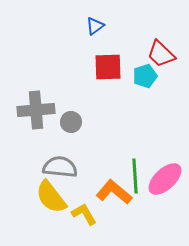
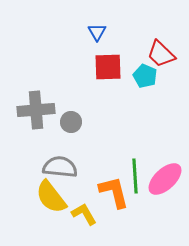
blue triangle: moved 2 px right, 6 px down; rotated 24 degrees counterclockwise
cyan pentagon: rotated 30 degrees counterclockwise
orange L-shape: rotated 36 degrees clockwise
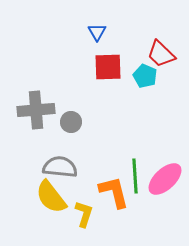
yellow L-shape: rotated 48 degrees clockwise
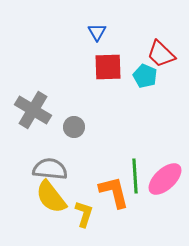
gray cross: moved 3 px left; rotated 36 degrees clockwise
gray circle: moved 3 px right, 5 px down
gray semicircle: moved 10 px left, 2 px down
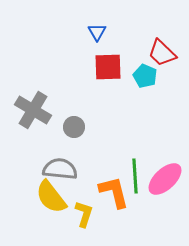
red trapezoid: moved 1 px right, 1 px up
gray semicircle: moved 10 px right
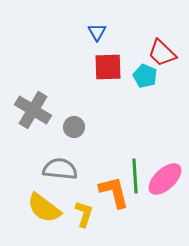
yellow semicircle: moved 7 px left, 11 px down; rotated 15 degrees counterclockwise
